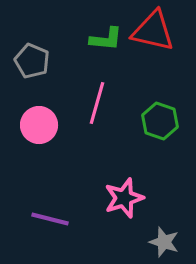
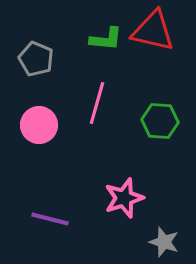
gray pentagon: moved 4 px right, 2 px up
green hexagon: rotated 15 degrees counterclockwise
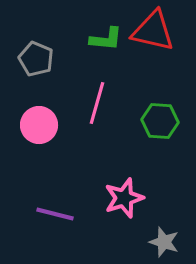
purple line: moved 5 px right, 5 px up
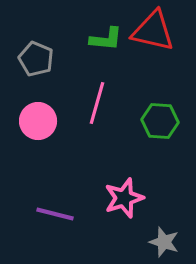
pink circle: moved 1 px left, 4 px up
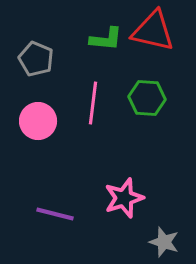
pink line: moved 4 px left; rotated 9 degrees counterclockwise
green hexagon: moved 13 px left, 23 px up
